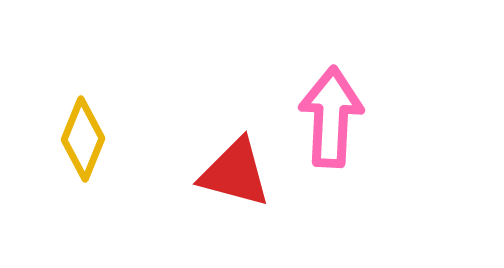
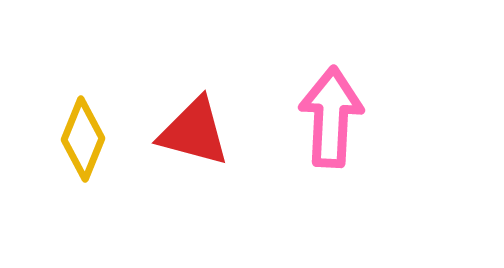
red triangle: moved 41 px left, 41 px up
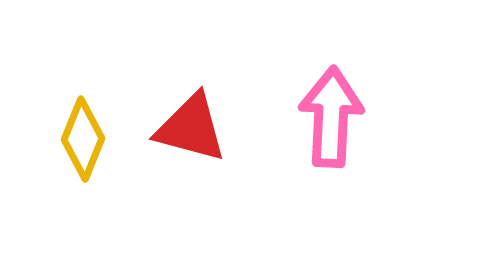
red triangle: moved 3 px left, 4 px up
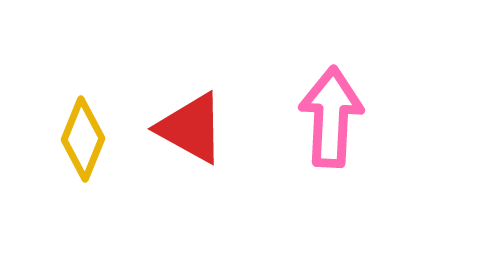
red triangle: rotated 14 degrees clockwise
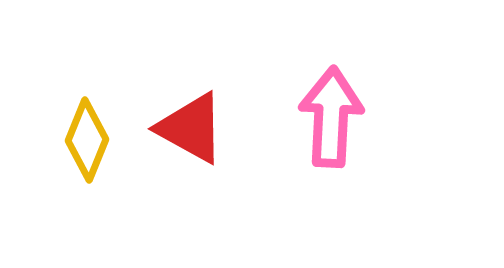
yellow diamond: moved 4 px right, 1 px down
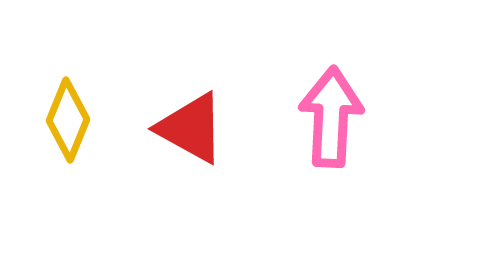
yellow diamond: moved 19 px left, 20 px up
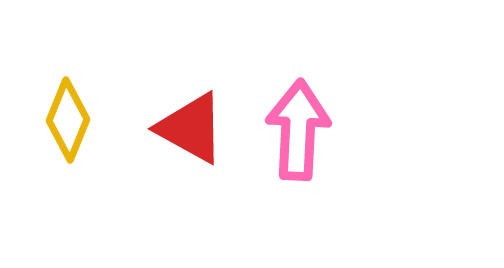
pink arrow: moved 33 px left, 13 px down
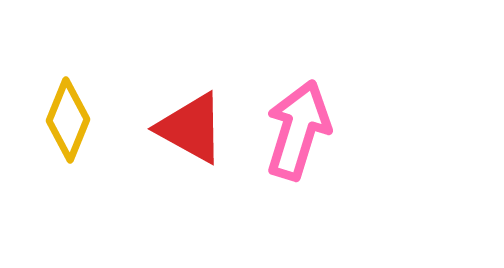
pink arrow: rotated 14 degrees clockwise
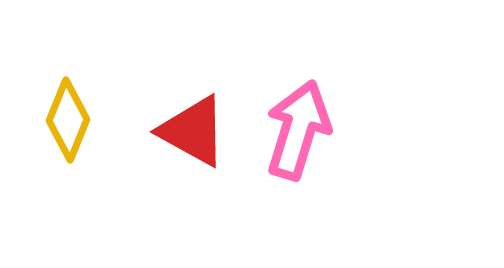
red triangle: moved 2 px right, 3 px down
